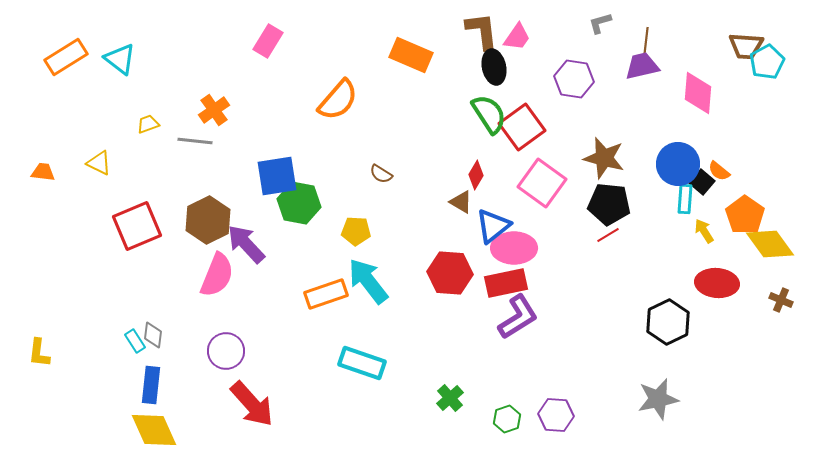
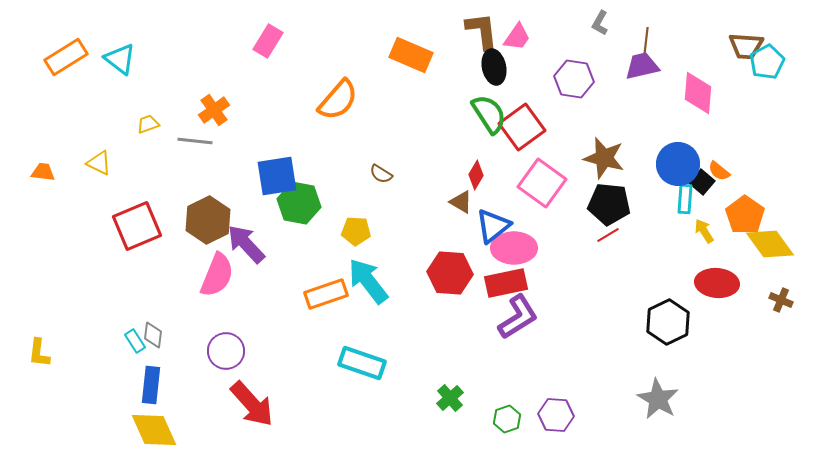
gray L-shape at (600, 23): rotated 45 degrees counterclockwise
gray star at (658, 399): rotated 30 degrees counterclockwise
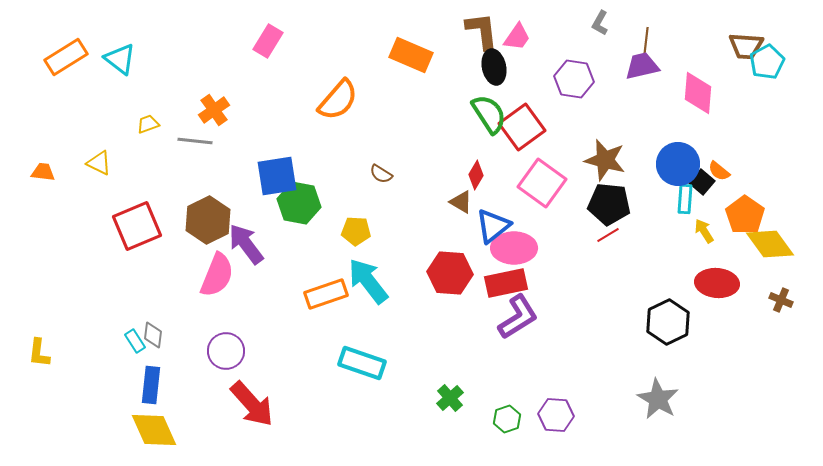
brown star at (604, 158): moved 1 px right, 2 px down
purple arrow at (246, 244): rotated 6 degrees clockwise
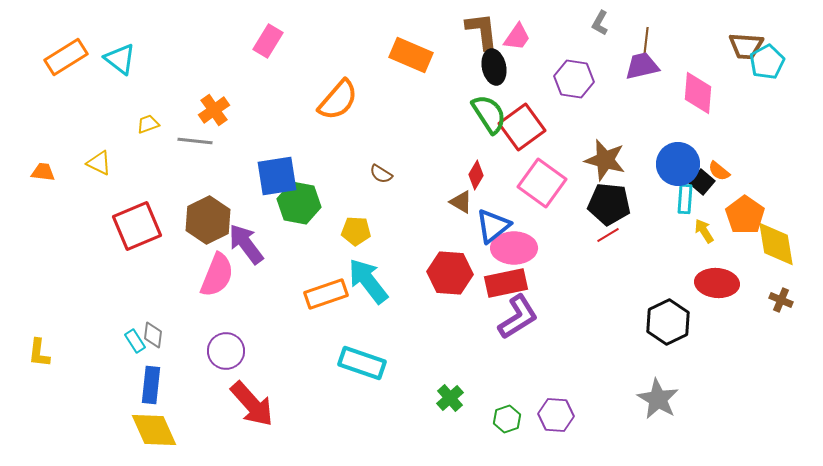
yellow diamond at (770, 244): moved 6 px right; rotated 27 degrees clockwise
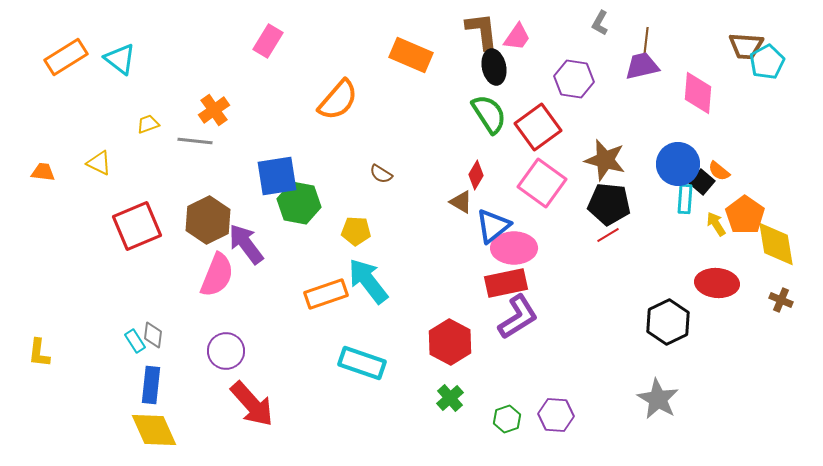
red square at (522, 127): moved 16 px right
yellow arrow at (704, 231): moved 12 px right, 7 px up
red hexagon at (450, 273): moved 69 px down; rotated 24 degrees clockwise
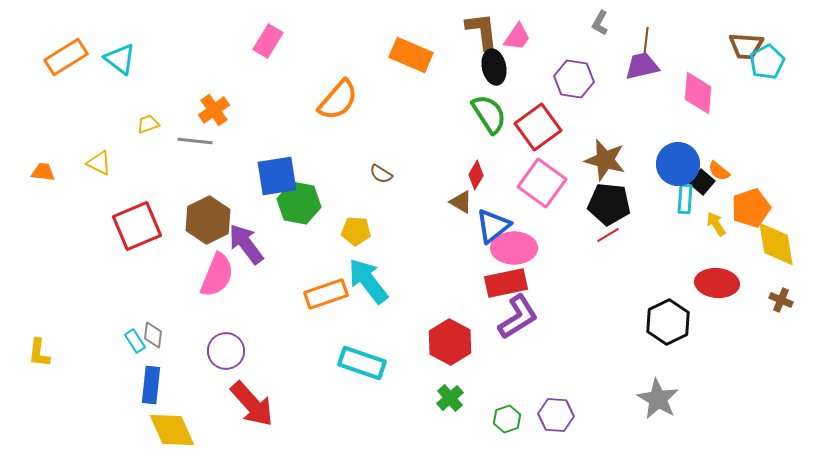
orange pentagon at (745, 215): moved 6 px right, 7 px up; rotated 18 degrees clockwise
yellow diamond at (154, 430): moved 18 px right
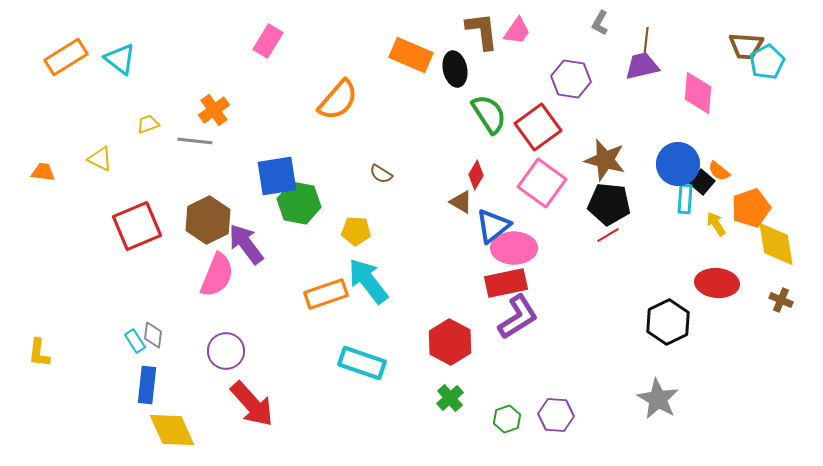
pink trapezoid at (517, 37): moved 6 px up
black ellipse at (494, 67): moved 39 px left, 2 px down
purple hexagon at (574, 79): moved 3 px left
yellow triangle at (99, 163): moved 1 px right, 4 px up
blue rectangle at (151, 385): moved 4 px left
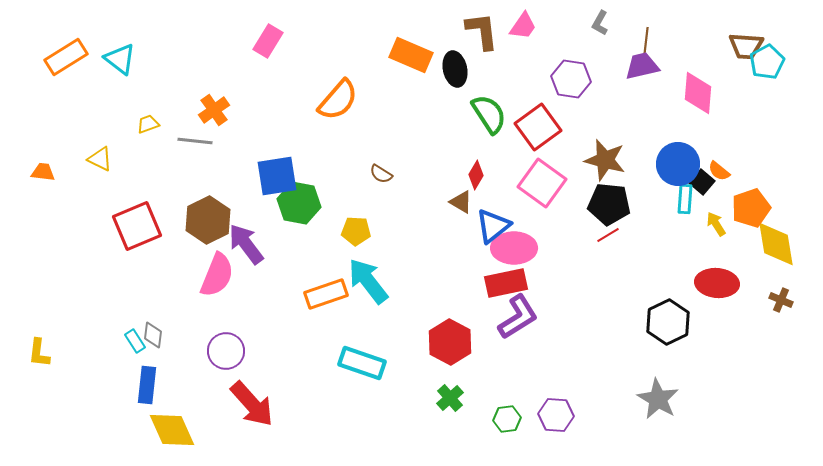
pink trapezoid at (517, 31): moved 6 px right, 5 px up
green hexagon at (507, 419): rotated 12 degrees clockwise
